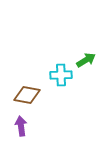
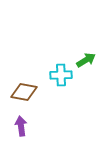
brown diamond: moved 3 px left, 3 px up
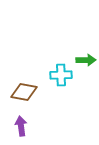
green arrow: rotated 30 degrees clockwise
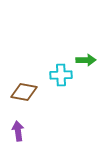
purple arrow: moved 3 px left, 5 px down
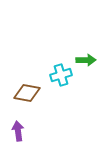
cyan cross: rotated 15 degrees counterclockwise
brown diamond: moved 3 px right, 1 px down
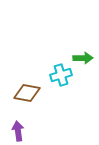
green arrow: moved 3 px left, 2 px up
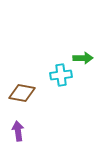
cyan cross: rotated 10 degrees clockwise
brown diamond: moved 5 px left
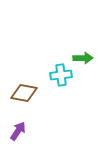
brown diamond: moved 2 px right
purple arrow: rotated 42 degrees clockwise
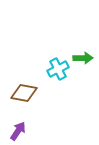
cyan cross: moved 3 px left, 6 px up; rotated 20 degrees counterclockwise
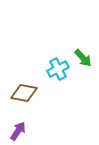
green arrow: rotated 48 degrees clockwise
